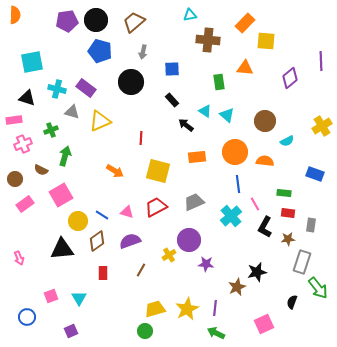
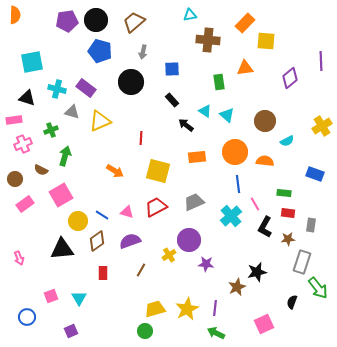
orange triangle at (245, 68): rotated 12 degrees counterclockwise
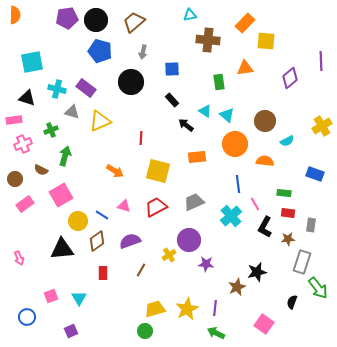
purple pentagon at (67, 21): moved 3 px up
orange circle at (235, 152): moved 8 px up
pink triangle at (127, 212): moved 3 px left, 6 px up
pink square at (264, 324): rotated 30 degrees counterclockwise
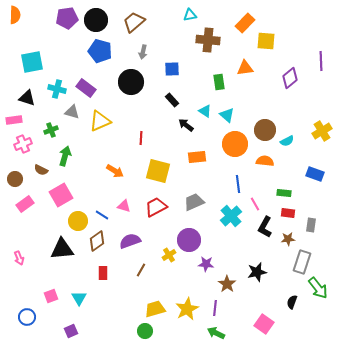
brown circle at (265, 121): moved 9 px down
yellow cross at (322, 126): moved 5 px down
brown star at (237, 287): moved 10 px left, 3 px up; rotated 12 degrees counterclockwise
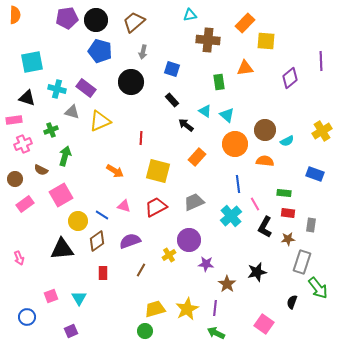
blue square at (172, 69): rotated 21 degrees clockwise
orange rectangle at (197, 157): rotated 42 degrees counterclockwise
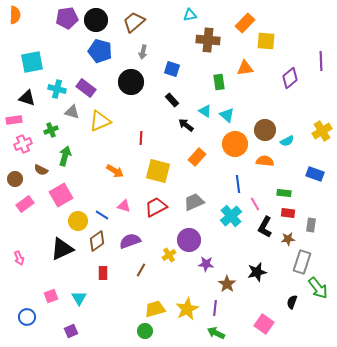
black triangle at (62, 249): rotated 20 degrees counterclockwise
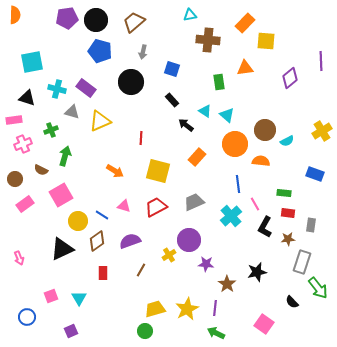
orange semicircle at (265, 161): moved 4 px left
black semicircle at (292, 302): rotated 64 degrees counterclockwise
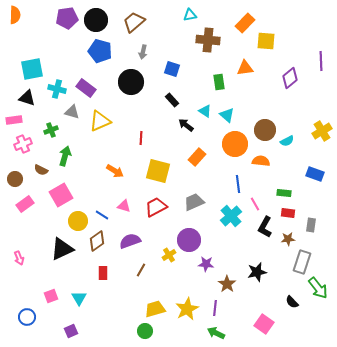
cyan square at (32, 62): moved 7 px down
